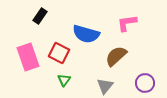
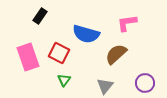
brown semicircle: moved 2 px up
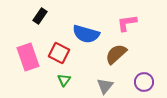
purple circle: moved 1 px left, 1 px up
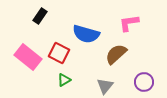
pink L-shape: moved 2 px right
pink rectangle: rotated 32 degrees counterclockwise
green triangle: rotated 24 degrees clockwise
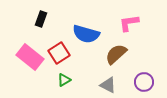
black rectangle: moved 1 px right, 3 px down; rotated 14 degrees counterclockwise
red square: rotated 30 degrees clockwise
pink rectangle: moved 2 px right
gray triangle: moved 3 px right, 1 px up; rotated 42 degrees counterclockwise
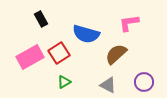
black rectangle: rotated 49 degrees counterclockwise
pink rectangle: rotated 68 degrees counterclockwise
green triangle: moved 2 px down
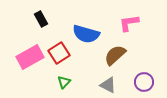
brown semicircle: moved 1 px left, 1 px down
green triangle: rotated 16 degrees counterclockwise
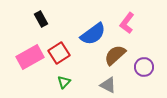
pink L-shape: moved 2 px left; rotated 45 degrees counterclockwise
blue semicircle: moved 7 px right; rotated 52 degrees counterclockwise
purple circle: moved 15 px up
